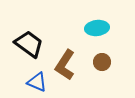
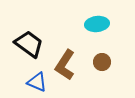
cyan ellipse: moved 4 px up
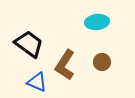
cyan ellipse: moved 2 px up
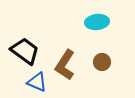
black trapezoid: moved 4 px left, 7 px down
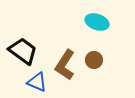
cyan ellipse: rotated 25 degrees clockwise
black trapezoid: moved 2 px left
brown circle: moved 8 px left, 2 px up
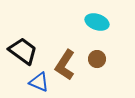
brown circle: moved 3 px right, 1 px up
blue triangle: moved 2 px right
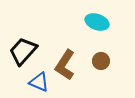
black trapezoid: rotated 84 degrees counterclockwise
brown circle: moved 4 px right, 2 px down
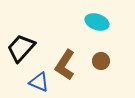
black trapezoid: moved 2 px left, 3 px up
